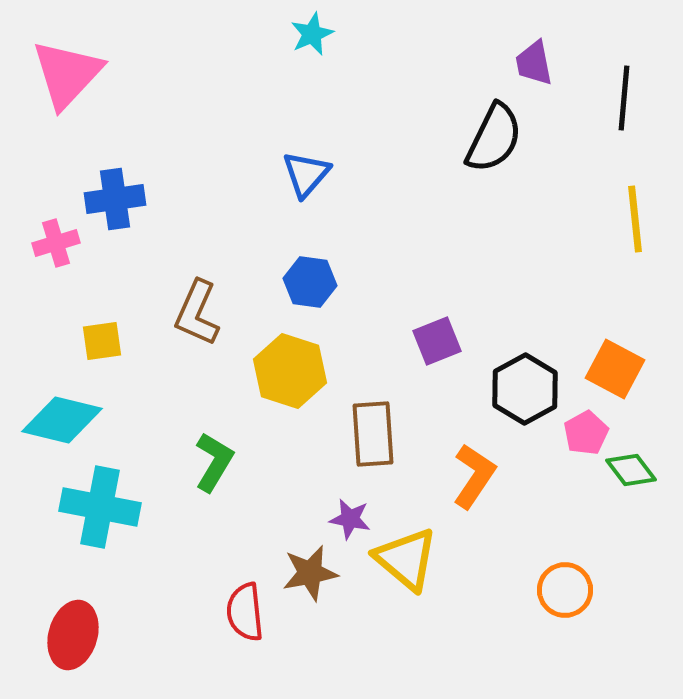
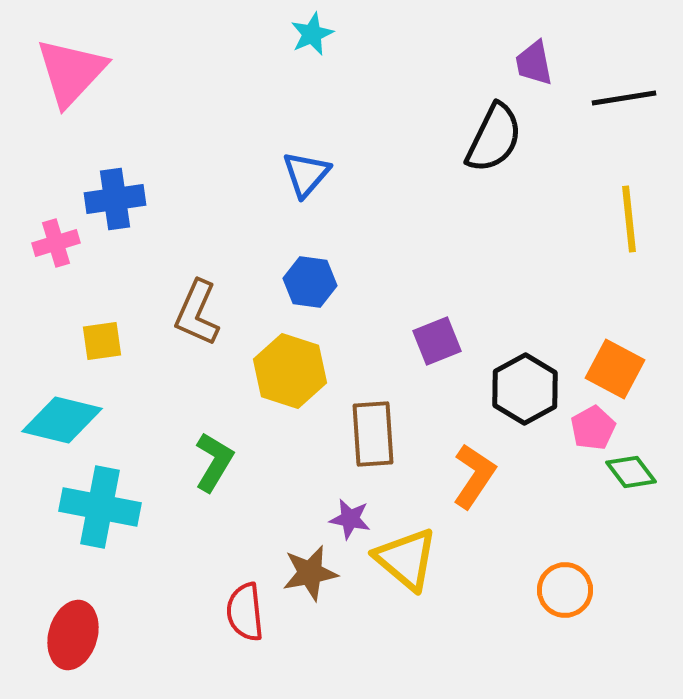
pink triangle: moved 4 px right, 2 px up
black line: rotated 76 degrees clockwise
yellow line: moved 6 px left
pink pentagon: moved 7 px right, 5 px up
green diamond: moved 2 px down
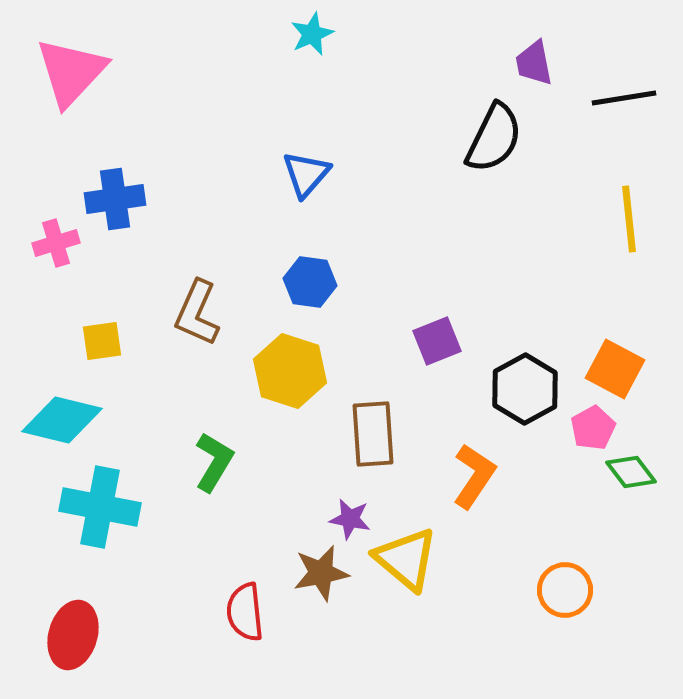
brown star: moved 11 px right
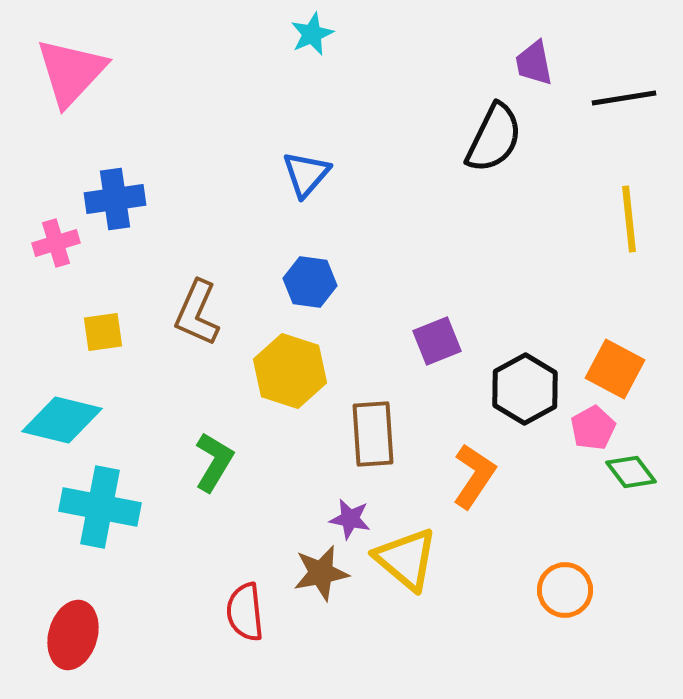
yellow square: moved 1 px right, 9 px up
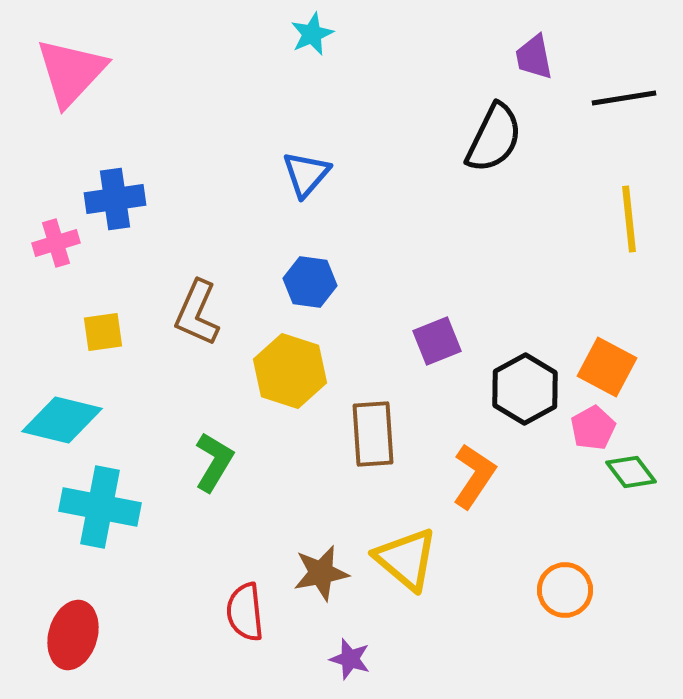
purple trapezoid: moved 6 px up
orange square: moved 8 px left, 2 px up
purple star: moved 140 px down; rotated 6 degrees clockwise
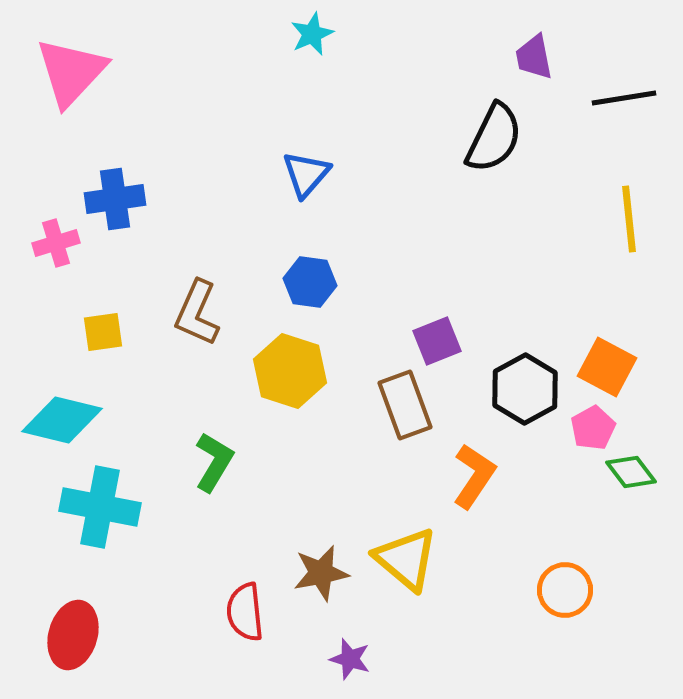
brown rectangle: moved 32 px right, 29 px up; rotated 16 degrees counterclockwise
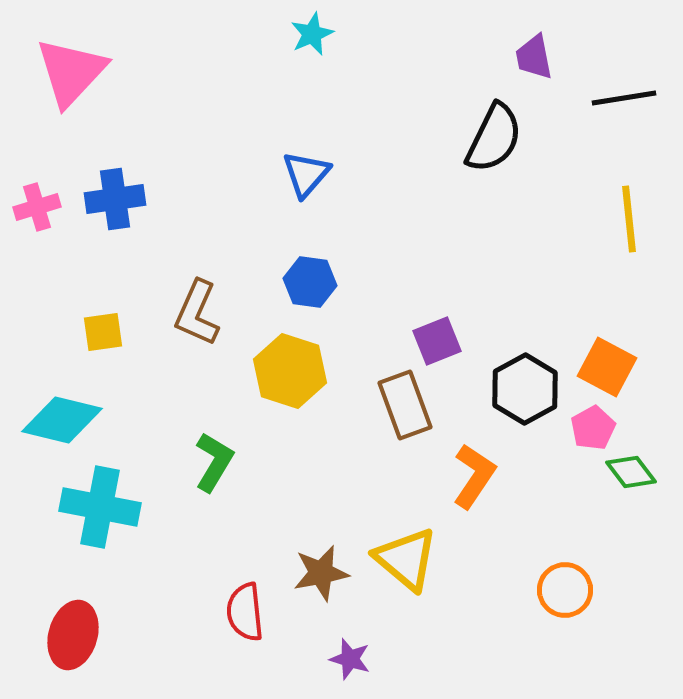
pink cross: moved 19 px left, 36 px up
